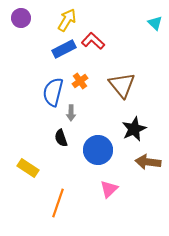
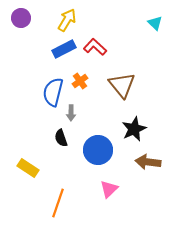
red L-shape: moved 2 px right, 6 px down
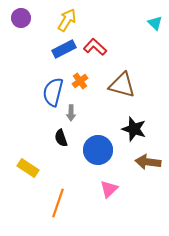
brown triangle: rotated 36 degrees counterclockwise
black star: rotated 30 degrees counterclockwise
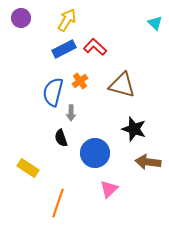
blue circle: moved 3 px left, 3 px down
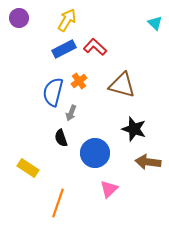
purple circle: moved 2 px left
orange cross: moved 1 px left
gray arrow: rotated 21 degrees clockwise
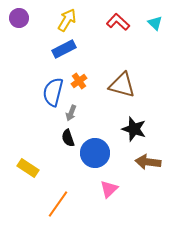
red L-shape: moved 23 px right, 25 px up
black semicircle: moved 7 px right
orange line: moved 1 px down; rotated 16 degrees clockwise
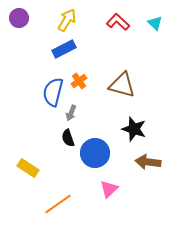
orange line: rotated 20 degrees clockwise
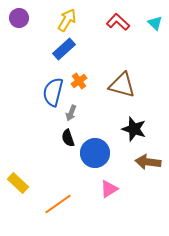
blue rectangle: rotated 15 degrees counterclockwise
yellow rectangle: moved 10 px left, 15 px down; rotated 10 degrees clockwise
pink triangle: rotated 12 degrees clockwise
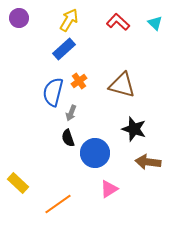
yellow arrow: moved 2 px right
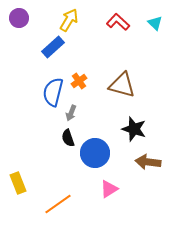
blue rectangle: moved 11 px left, 2 px up
yellow rectangle: rotated 25 degrees clockwise
